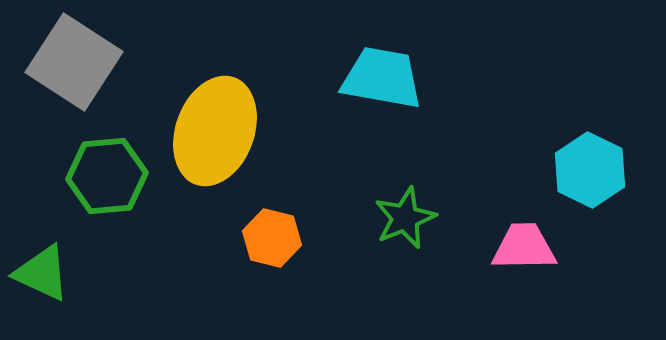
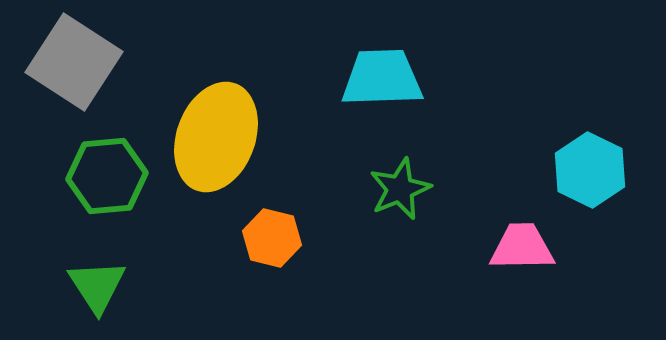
cyan trapezoid: rotated 12 degrees counterclockwise
yellow ellipse: moved 1 px right, 6 px down
green star: moved 5 px left, 29 px up
pink trapezoid: moved 2 px left
green triangle: moved 55 px right, 13 px down; rotated 32 degrees clockwise
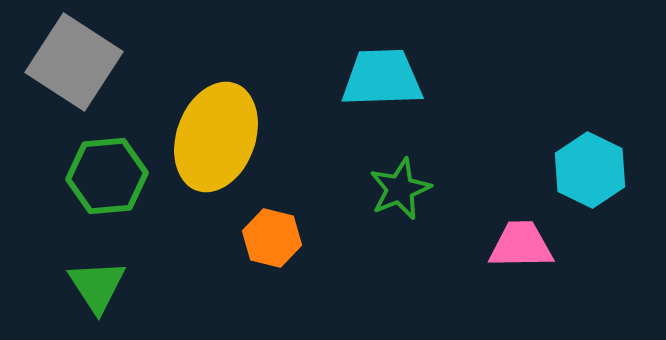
pink trapezoid: moved 1 px left, 2 px up
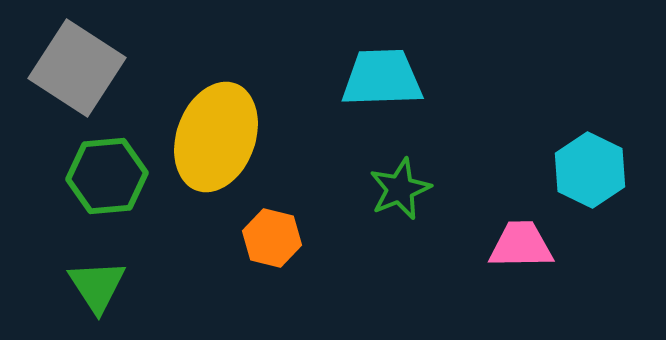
gray square: moved 3 px right, 6 px down
